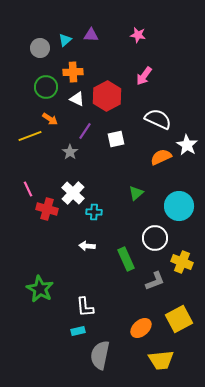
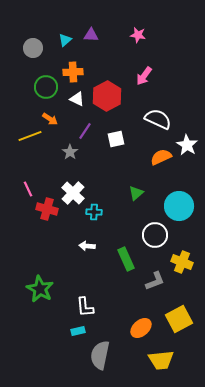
gray circle: moved 7 px left
white circle: moved 3 px up
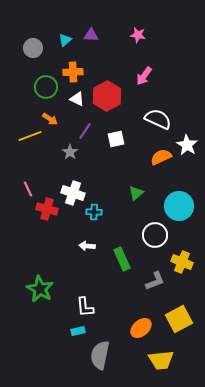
white cross: rotated 25 degrees counterclockwise
green rectangle: moved 4 px left
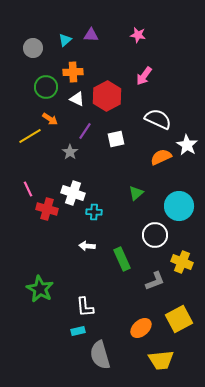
yellow line: rotated 10 degrees counterclockwise
gray semicircle: rotated 28 degrees counterclockwise
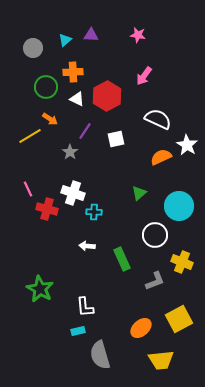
green triangle: moved 3 px right
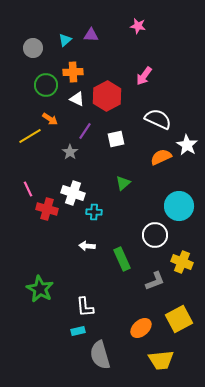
pink star: moved 9 px up
green circle: moved 2 px up
green triangle: moved 16 px left, 10 px up
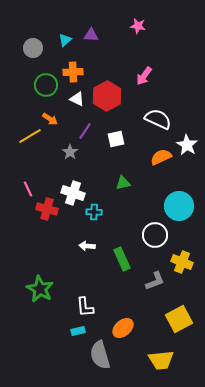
green triangle: rotated 28 degrees clockwise
orange ellipse: moved 18 px left
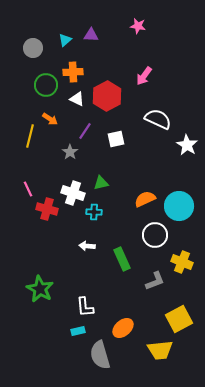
yellow line: rotated 45 degrees counterclockwise
orange semicircle: moved 16 px left, 42 px down
green triangle: moved 22 px left
yellow trapezoid: moved 1 px left, 10 px up
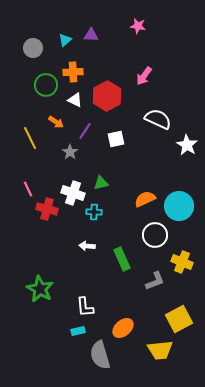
white triangle: moved 2 px left, 1 px down
orange arrow: moved 6 px right, 3 px down
yellow line: moved 2 px down; rotated 40 degrees counterclockwise
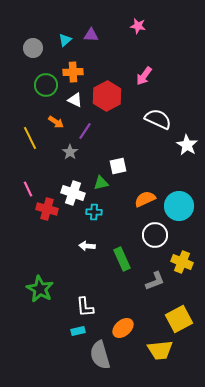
white square: moved 2 px right, 27 px down
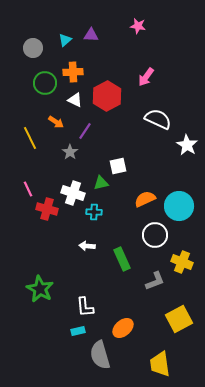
pink arrow: moved 2 px right, 1 px down
green circle: moved 1 px left, 2 px up
yellow trapezoid: moved 14 px down; rotated 88 degrees clockwise
